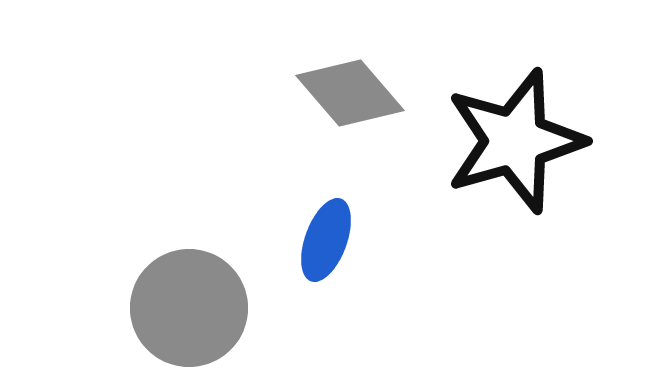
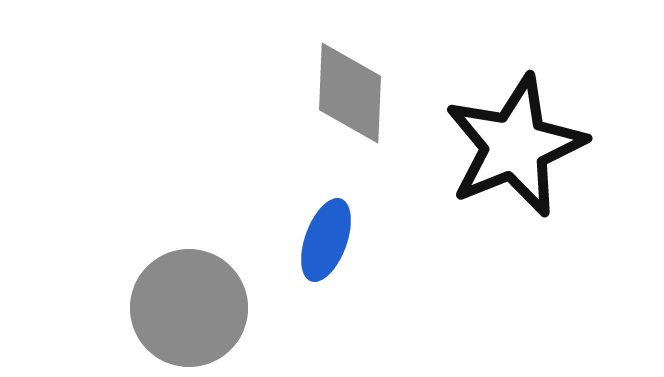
gray diamond: rotated 43 degrees clockwise
black star: moved 5 px down; rotated 6 degrees counterclockwise
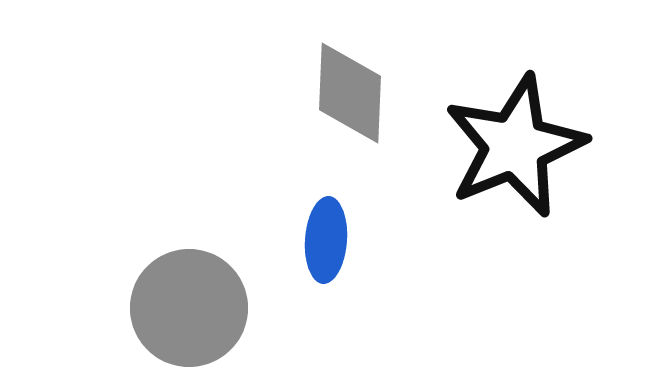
blue ellipse: rotated 16 degrees counterclockwise
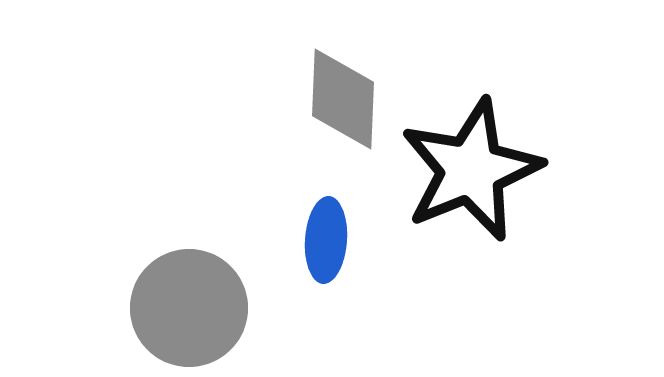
gray diamond: moved 7 px left, 6 px down
black star: moved 44 px left, 24 px down
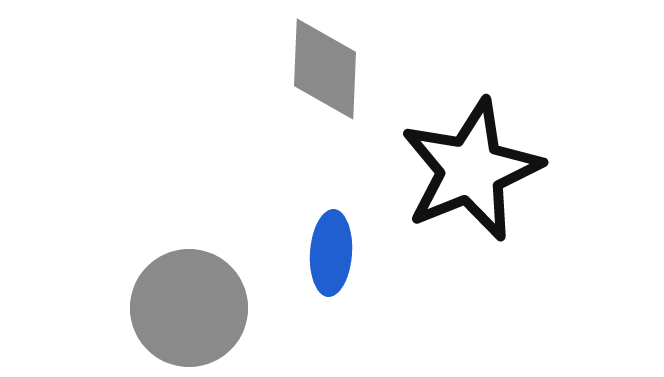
gray diamond: moved 18 px left, 30 px up
blue ellipse: moved 5 px right, 13 px down
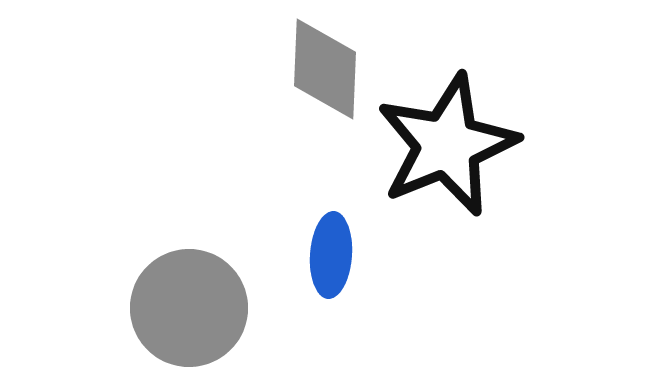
black star: moved 24 px left, 25 px up
blue ellipse: moved 2 px down
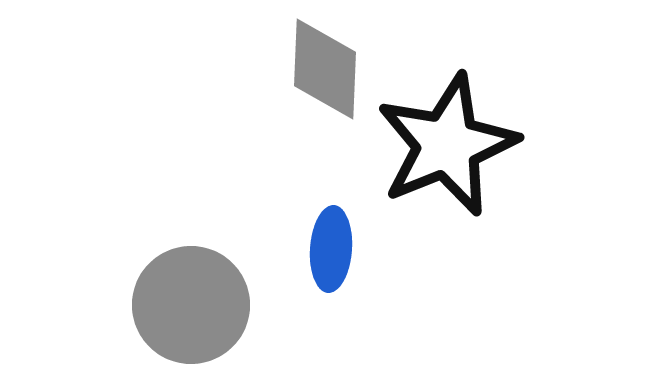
blue ellipse: moved 6 px up
gray circle: moved 2 px right, 3 px up
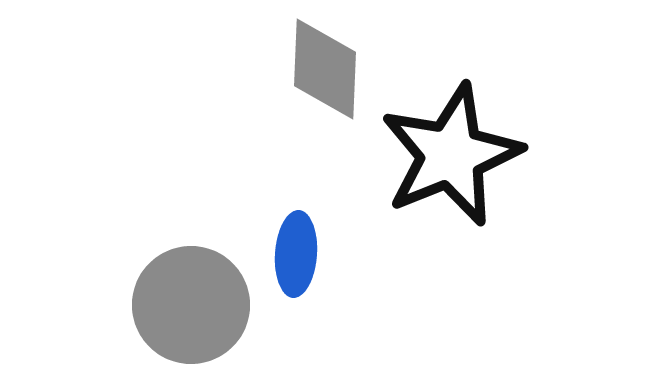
black star: moved 4 px right, 10 px down
blue ellipse: moved 35 px left, 5 px down
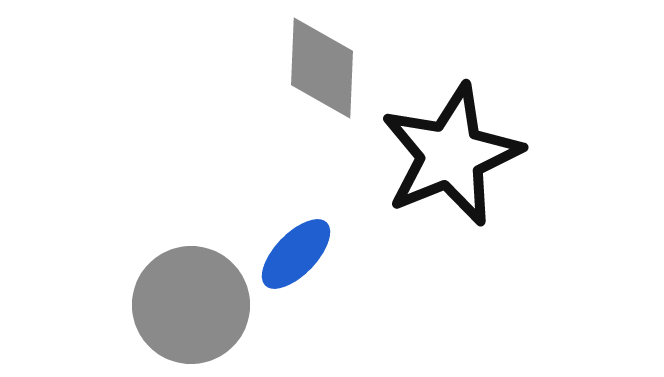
gray diamond: moved 3 px left, 1 px up
blue ellipse: rotated 40 degrees clockwise
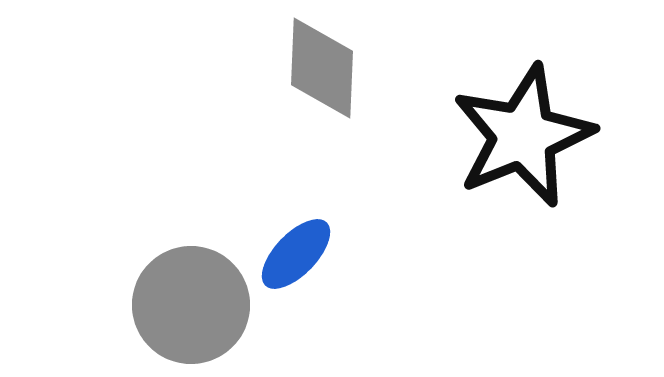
black star: moved 72 px right, 19 px up
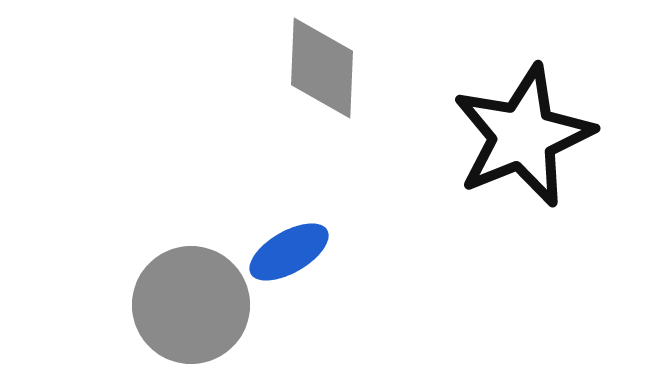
blue ellipse: moved 7 px left, 2 px up; rotated 16 degrees clockwise
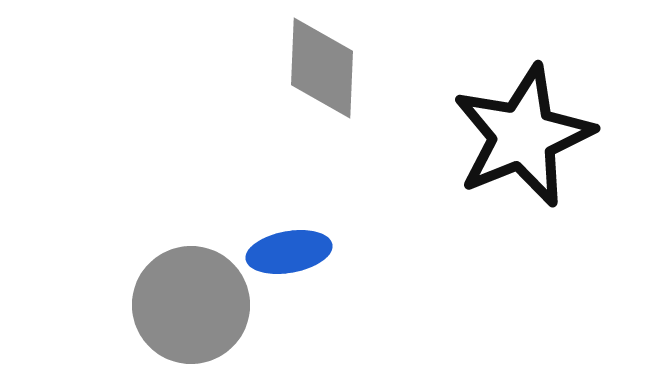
blue ellipse: rotated 20 degrees clockwise
